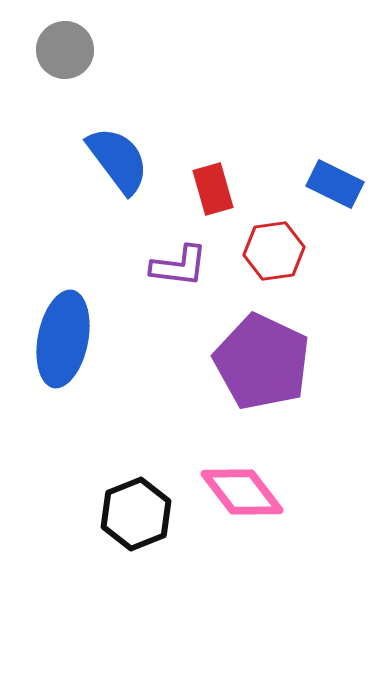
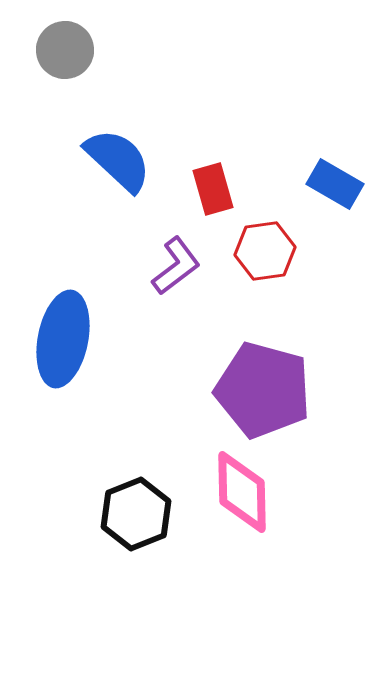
blue semicircle: rotated 10 degrees counterclockwise
blue rectangle: rotated 4 degrees clockwise
red hexagon: moved 9 px left
purple L-shape: moved 3 px left; rotated 44 degrees counterclockwise
purple pentagon: moved 1 px right, 28 px down; rotated 10 degrees counterclockwise
pink diamond: rotated 36 degrees clockwise
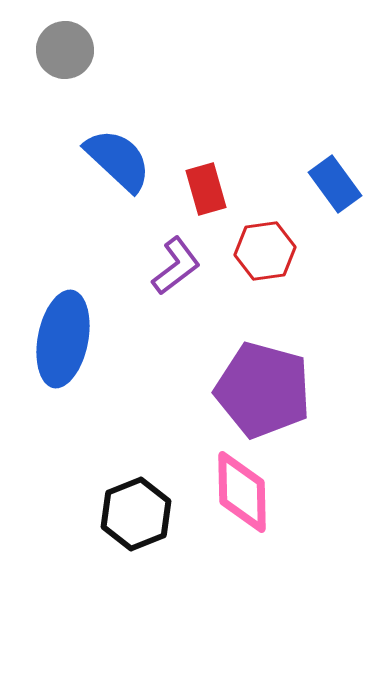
blue rectangle: rotated 24 degrees clockwise
red rectangle: moved 7 px left
